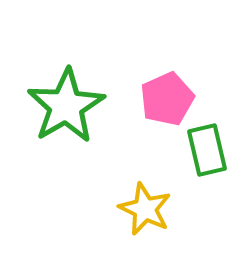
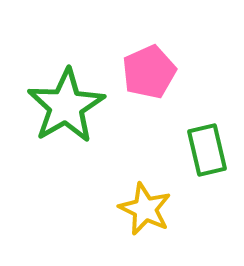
pink pentagon: moved 18 px left, 27 px up
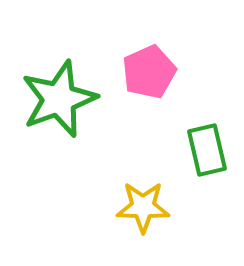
green star: moved 7 px left, 7 px up; rotated 10 degrees clockwise
yellow star: moved 2 px left, 2 px up; rotated 24 degrees counterclockwise
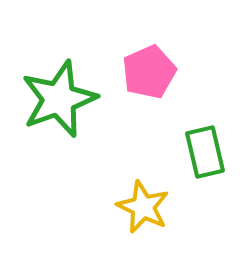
green rectangle: moved 2 px left, 2 px down
yellow star: rotated 24 degrees clockwise
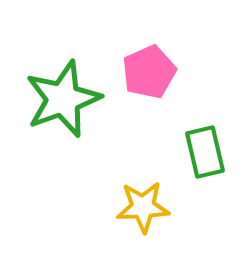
green star: moved 4 px right
yellow star: rotated 28 degrees counterclockwise
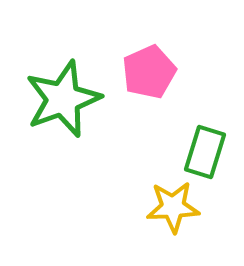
green rectangle: rotated 30 degrees clockwise
yellow star: moved 30 px right
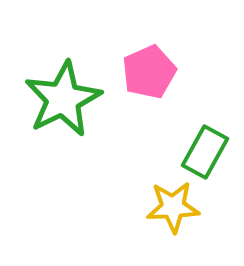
green star: rotated 6 degrees counterclockwise
green rectangle: rotated 12 degrees clockwise
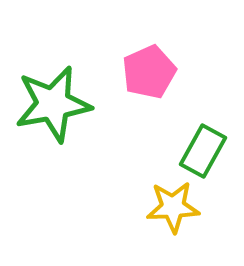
green star: moved 10 px left, 5 px down; rotated 16 degrees clockwise
green rectangle: moved 2 px left, 1 px up
